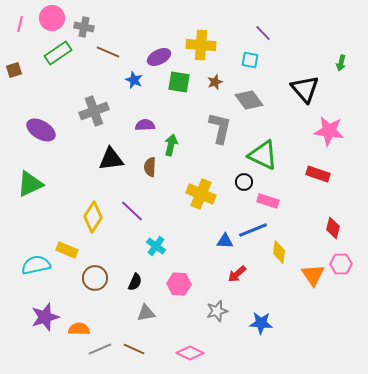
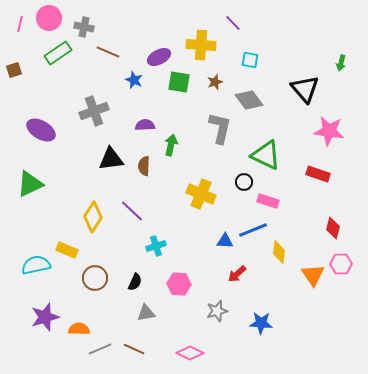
pink circle at (52, 18): moved 3 px left
purple line at (263, 33): moved 30 px left, 10 px up
green triangle at (263, 155): moved 3 px right
brown semicircle at (150, 167): moved 6 px left, 1 px up
cyan cross at (156, 246): rotated 36 degrees clockwise
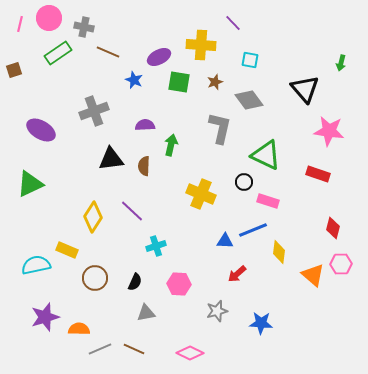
orange triangle at (313, 275): rotated 15 degrees counterclockwise
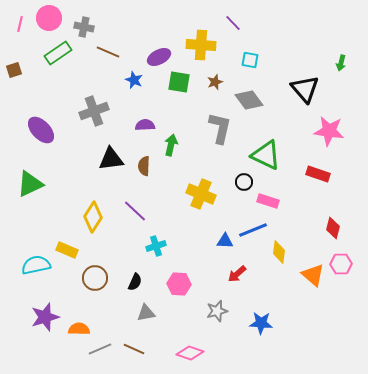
purple ellipse at (41, 130): rotated 16 degrees clockwise
purple line at (132, 211): moved 3 px right
pink diamond at (190, 353): rotated 8 degrees counterclockwise
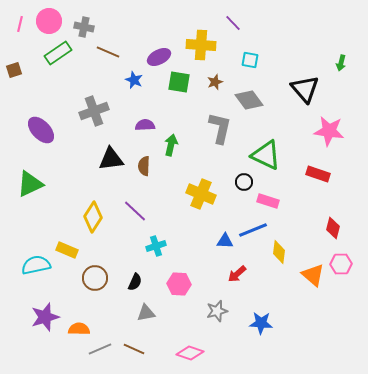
pink circle at (49, 18): moved 3 px down
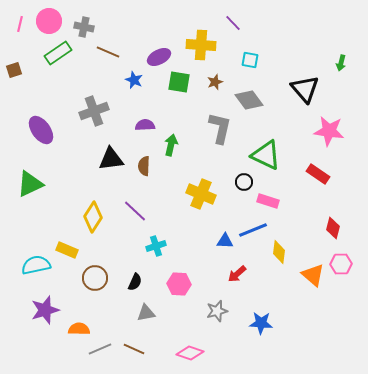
purple ellipse at (41, 130): rotated 8 degrees clockwise
red rectangle at (318, 174): rotated 15 degrees clockwise
purple star at (45, 317): moved 7 px up
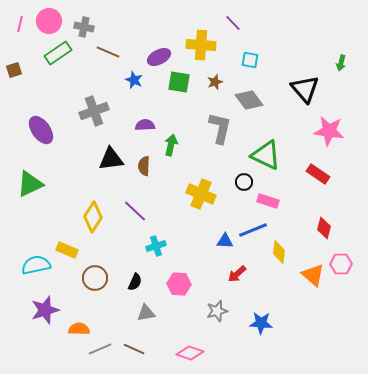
red diamond at (333, 228): moved 9 px left
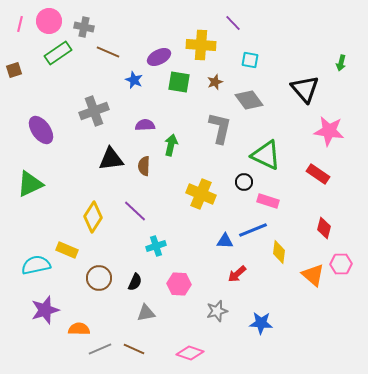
brown circle at (95, 278): moved 4 px right
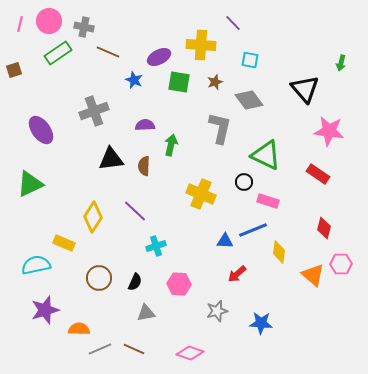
yellow rectangle at (67, 250): moved 3 px left, 7 px up
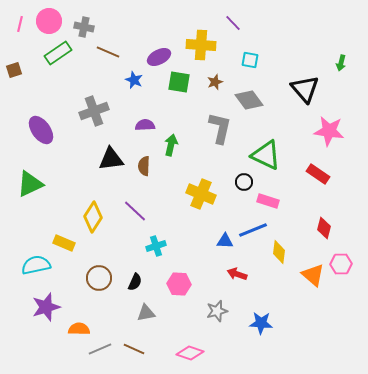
red arrow at (237, 274): rotated 60 degrees clockwise
purple star at (45, 310): moved 1 px right, 3 px up
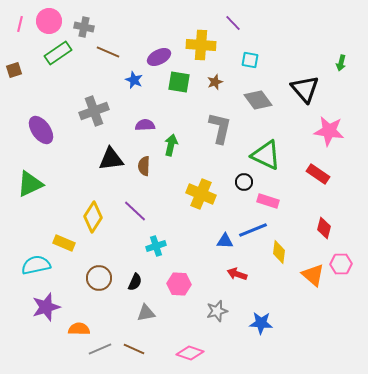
gray diamond at (249, 100): moved 9 px right
